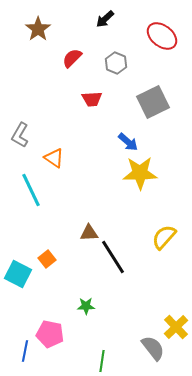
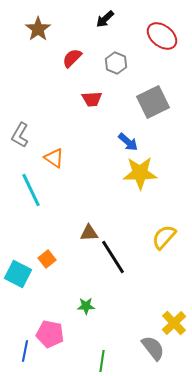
yellow cross: moved 2 px left, 4 px up
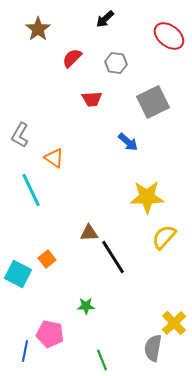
red ellipse: moved 7 px right
gray hexagon: rotated 15 degrees counterclockwise
yellow star: moved 7 px right, 24 px down
gray semicircle: rotated 132 degrees counterclockwise
green line: moved 1 px up; rotated 30 degrees counterclockwise
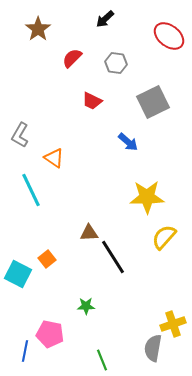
red trapezoid: moved 2 px down; rotated 30 degrees clockwise
yellow cross: moved 1 px left, 1 px down; rotated 25 degrees clockwise
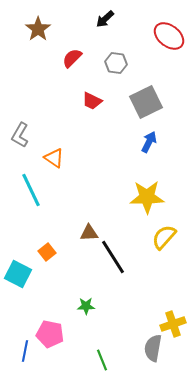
gray square: moved 7 px left
blue arrow: moved 21 px right; rotated 105 degrees counterclockwise
orange square: moved 7 px up
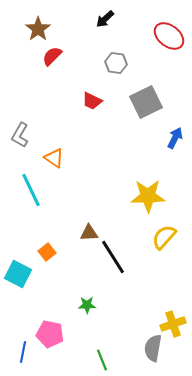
red semicircle: moved 20 px left, 2 px up
blue arrow: moved 26 px right, 4 px up
yellow star: moved 1 px right, 1 px up
green star: moved 1 px right, 1 px up
blue line: moved 2 px left, 1 px down
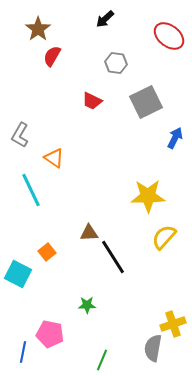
red semicircle: rotated 15 degrees counterclockwise
green line: rotated 45 degrees clockwise
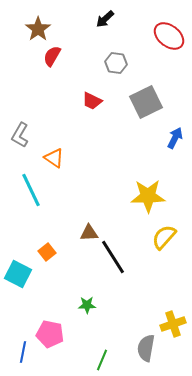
gray semicircle: moved 7 px left
